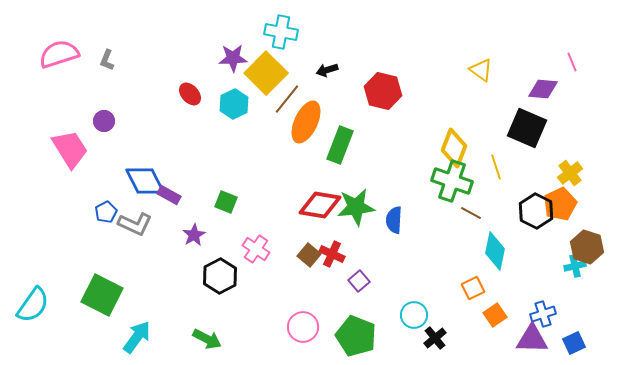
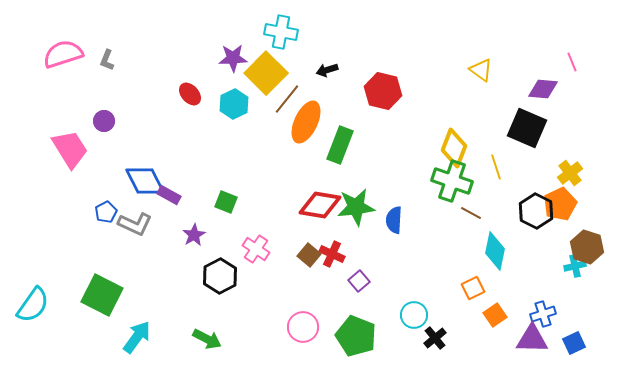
pink semicircle at (59, 54): moved 4 px right
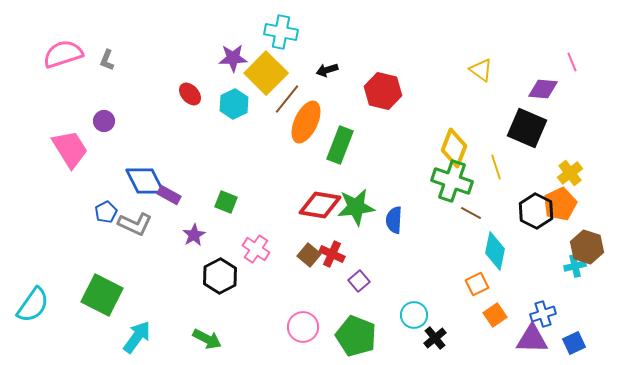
orange square at (473, 288): moved 4 px right, 4 px up
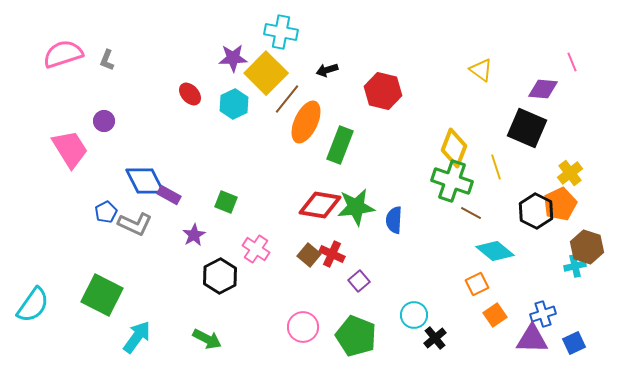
cyan diamond at (495, 251): rotated 63 degrees counterclockwise
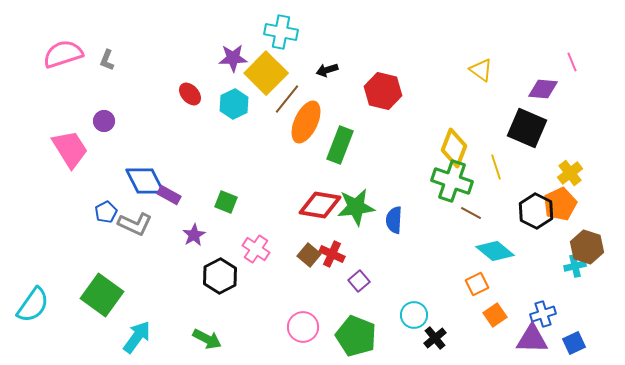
green square at (102, 295): rotated 9 degrees clockwise
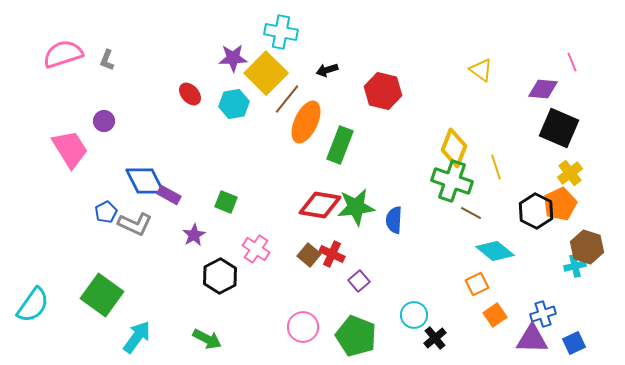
cyan hexagon at (234, 104): rotated 16 degrees clockwise
black square at (527, 128): moved 32 px right
